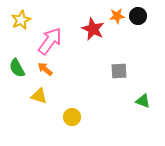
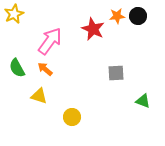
yellow star: moved 7 px left, 6 px up
gray square: moved 3 px left, 2 px down
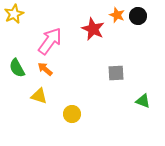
orange star: moved 1 px up; rotated 28 degrees clockwise
yellow circle: moved 3 px up
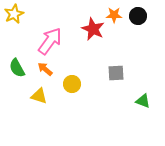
orange star: moved 3 px left; rotated 21 degrees counterclockwise
yellow circle: moved 30 px up
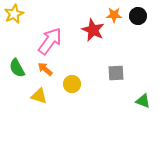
red star: moved 1 px down
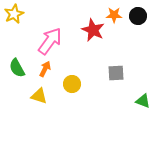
orange arrow: rotated 77 degrees clockwise
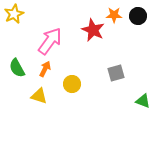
gray square: rotated 12 degrees counterclockwise
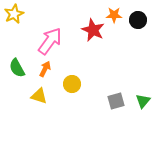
black circle: moved 4 px down
gray square: moved 28 px down
green triangle: rotated 49 degrees clockwise
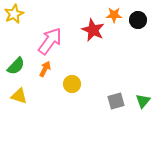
green semicircle: moved 1 px left, 2 px up; rotated 108 degrees counterclockwise
yellow triangle: moved 20 px left
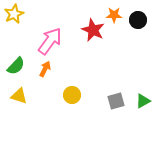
yellow circle: moved 11 px down
green triangle: rotated 21 degrees clockwise
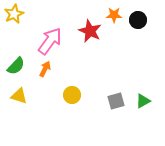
red star: moved 3 px left, 1 px down
